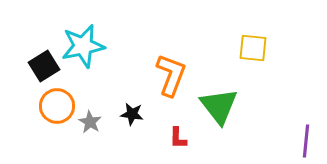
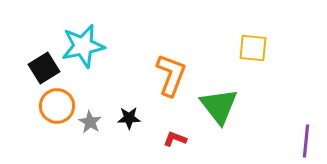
black square: moved 2 px down
black star: moved 3 px left, 4 px down; rotated 10 degrees counterclockwise
red L-shape: moved 3 px left, 1 px down; rotated 110 degrees clockwise
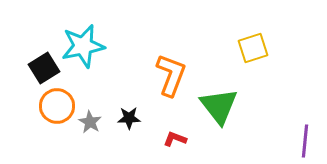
yellow square: rotated 24 degrees counterclockwise
purple line: moved 1 px left
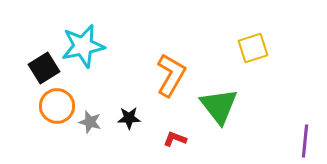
orange L-shape: rotated 9 degrees clockwise
gray star: rotated 15 degrees counterclockwise
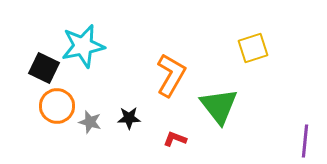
black square: rotated 32 degrees counterclockwise
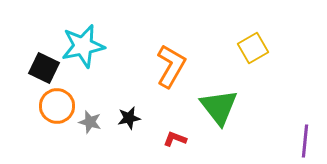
yellow square: rotated 12 degrees counterclockwise
orange L-shape: moved 9 px up
green triangle: moved 1 px down
black star: rotated 10 degrees counterclockwise
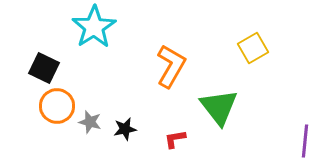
cyan star: moved 11 px right, 19 px up; rotated 21 degrees counterclockwise
black star: moved 4 px left, 11 px down
red L-shape: rotated 30 degrees counterclockwise
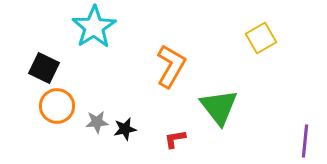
yellow square: moved 8 px right, 10 px up
gray star: moved 7 px right; rotated 20 degrees counterclockwise
